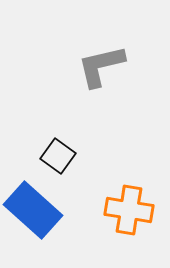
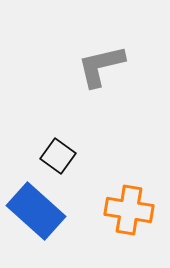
blue rectangle: moved 3 px right, 1 px down
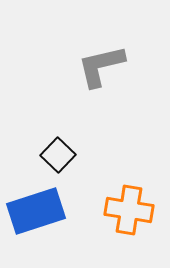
black square: moved 1 px up; rotated 8 degrees clockwise
blue rectangle: rotated 60 degrees counterclockwise
